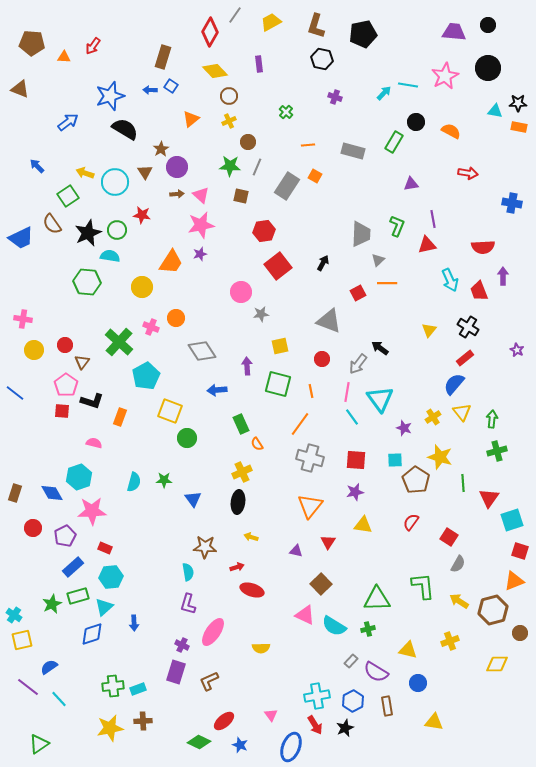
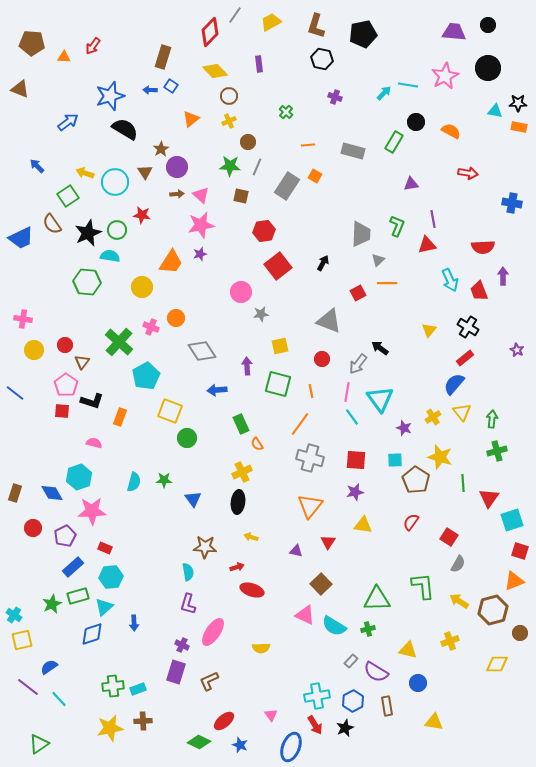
red diamond at (210, 32): rotated 16 degrees clockwise
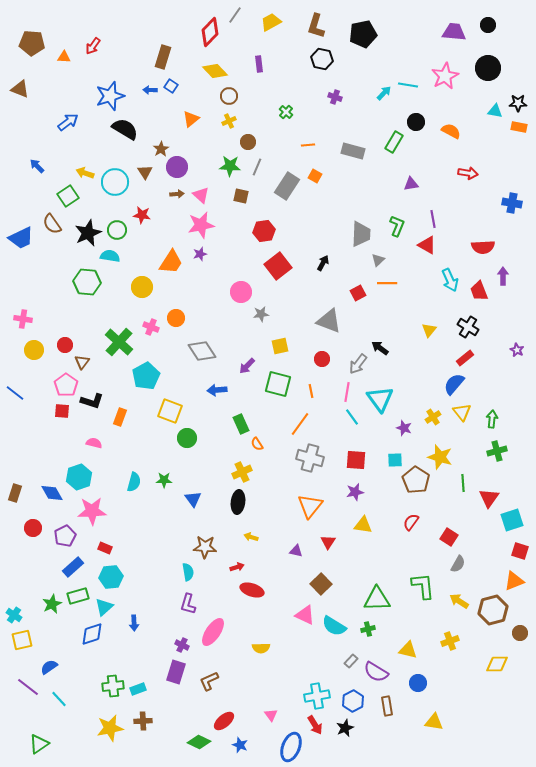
red triangle at (427, 245): rotated 42 degrees clockwise
purple arrow at (247, 366): rotated 132 degrees counterclockwise
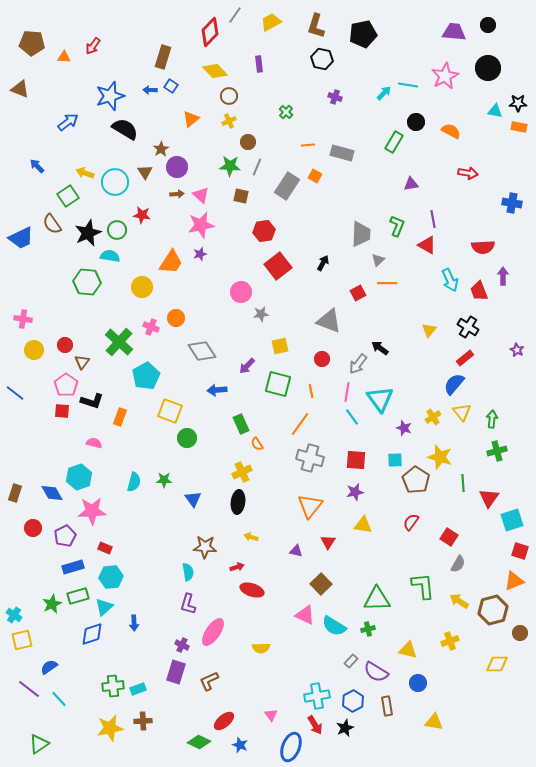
gray rectangle at (353, 151): moved 11 px left, 2 px down
blue rectangle at (73, 567): rotated 25 degrees clockwise
purple line at (28, 687): moved 1 px right, 2 px down
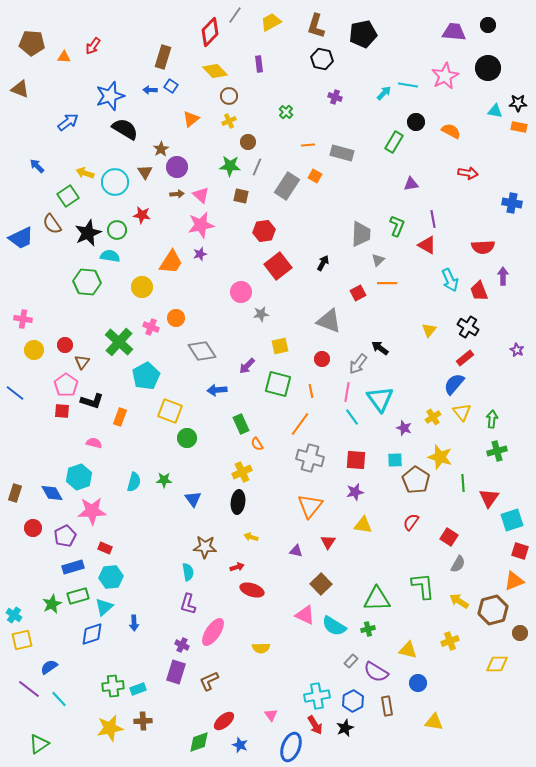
green diamond at (199, 742): rotated 45 degrees counterclockwise
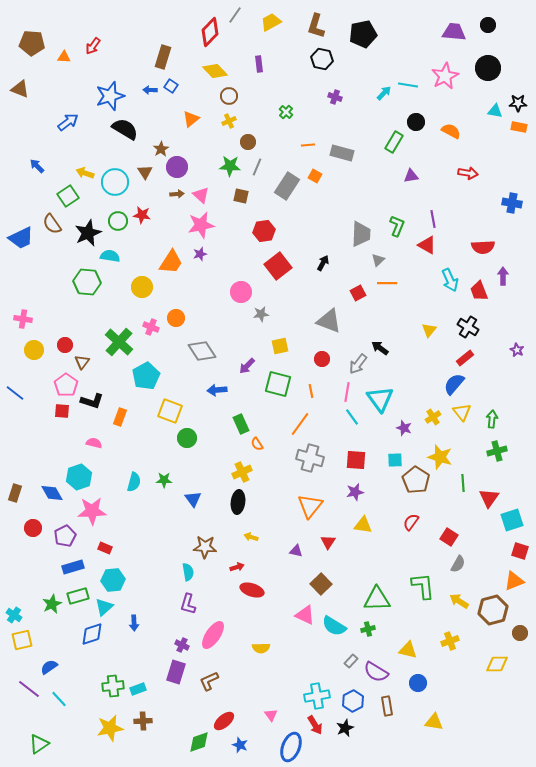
purple triangle at (411, 184): moved 8 px up
green circle at (117, 230): moved 1 px right, 9 px up
cyan hexagon at (111, 577): moved 2 px right, 3 px down
pink ellipse at (213, 632): moved 3 px down
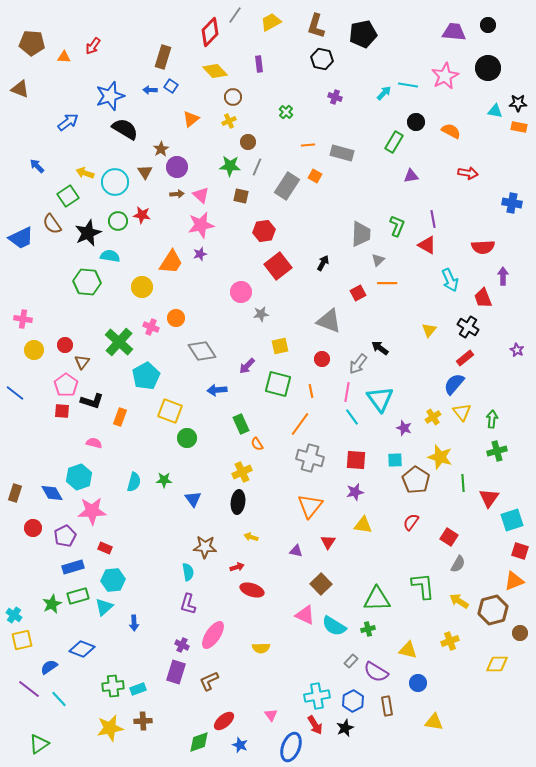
brown circle at (229, 96): moved 4 px right, 1 px down
red trapezoid at (479, 291): moved 4 px right, 7 px down
blue diamond at (92, 634): moved 10 px left, 15 px down; rotated 40 degrees clockwise
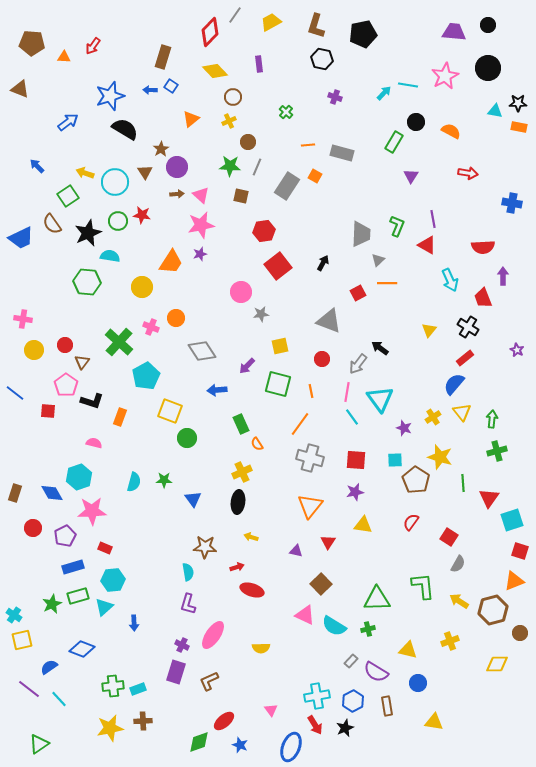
purple triangle at (411, 176): rotated 49 degrees counterclockwise
red square at (62, 411): moved 14 px left
pink triangle at (271, 715): moved 5 px up
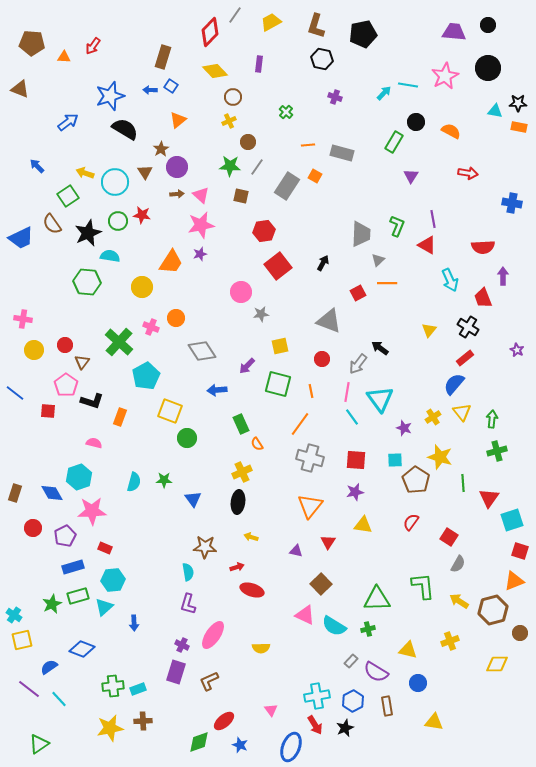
purple rectangle at (259, 64): rotated 14 degrees clockwise
orange triangle at (191, 119): moved 13 px left, 1 px down
gray line at (257, 167): rotated 12 degrees clockwise
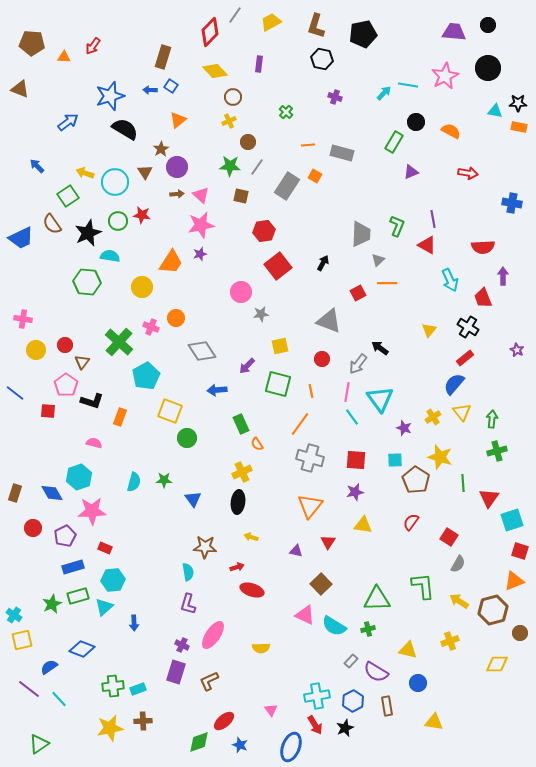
purple triangle at (411, 176): moved 4 px up; rotated 35 degrees clockwise
yellow circle at (34, 350): moved 2 px right
